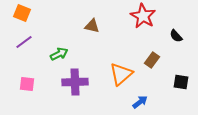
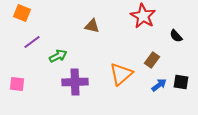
purple line: moved 8 px right
green arrow: moved 1 px left, 2 px down
pink square: moved 10 px left
blue arrow: moved 19 px right, 17 px up
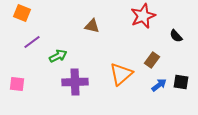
red star: rotated 20 degrees clockwise
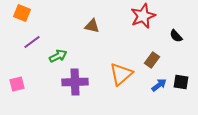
pink square: rotated 21 degrees counterclockwise
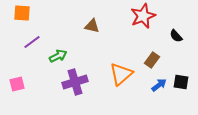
orange square: rotated 18 degrees counterclockwise
purple cross: rotated 15 degrees counterclockwise
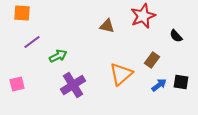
brown triangle: moved 15 px right
purple cross: moved 2 px left, 3 px down; rotated 15 degrees counterclockwise
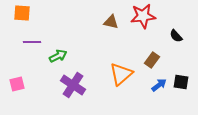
red star: rotated 15 degrees clockwise
brown triangle: moved 4 px right, 4 px up
purple line: rotated 36 degrees clockwise
purple cross: rotated 25 degrees counterclockwise
